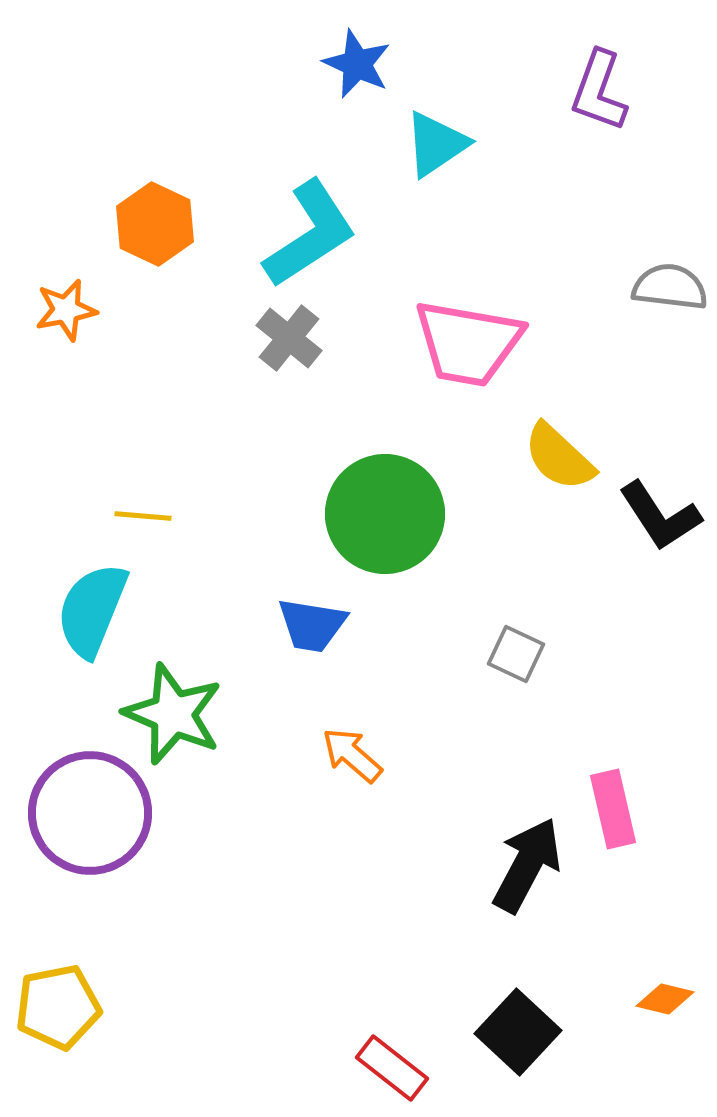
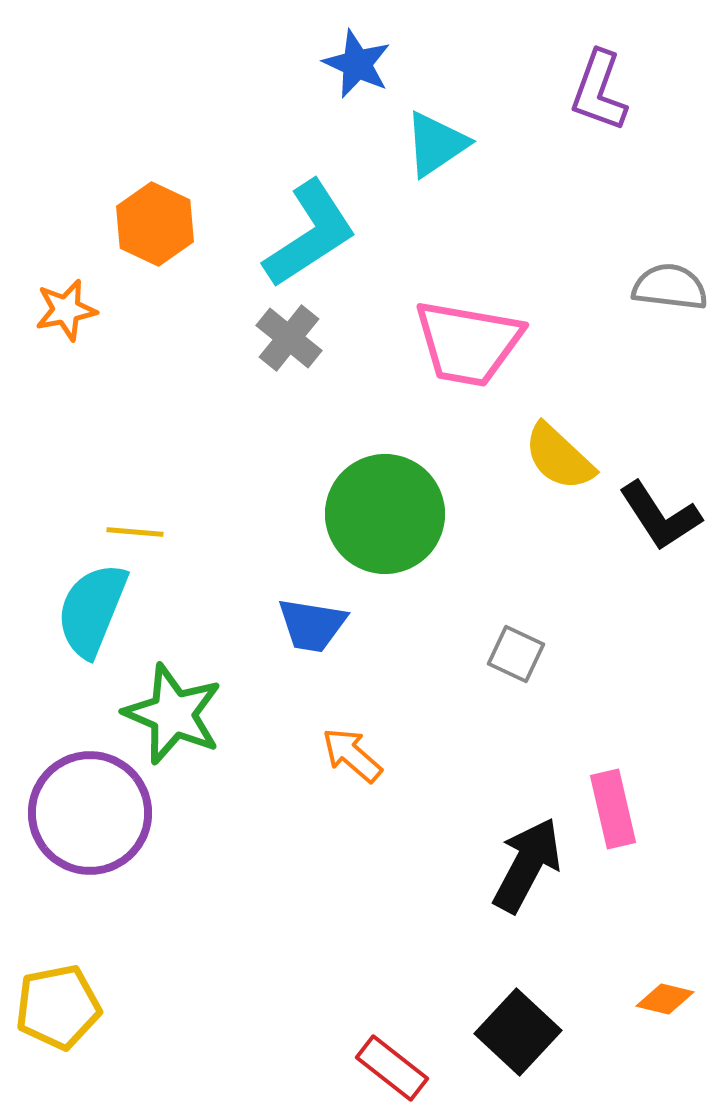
yellow line: moved 8 px left, 16 px down
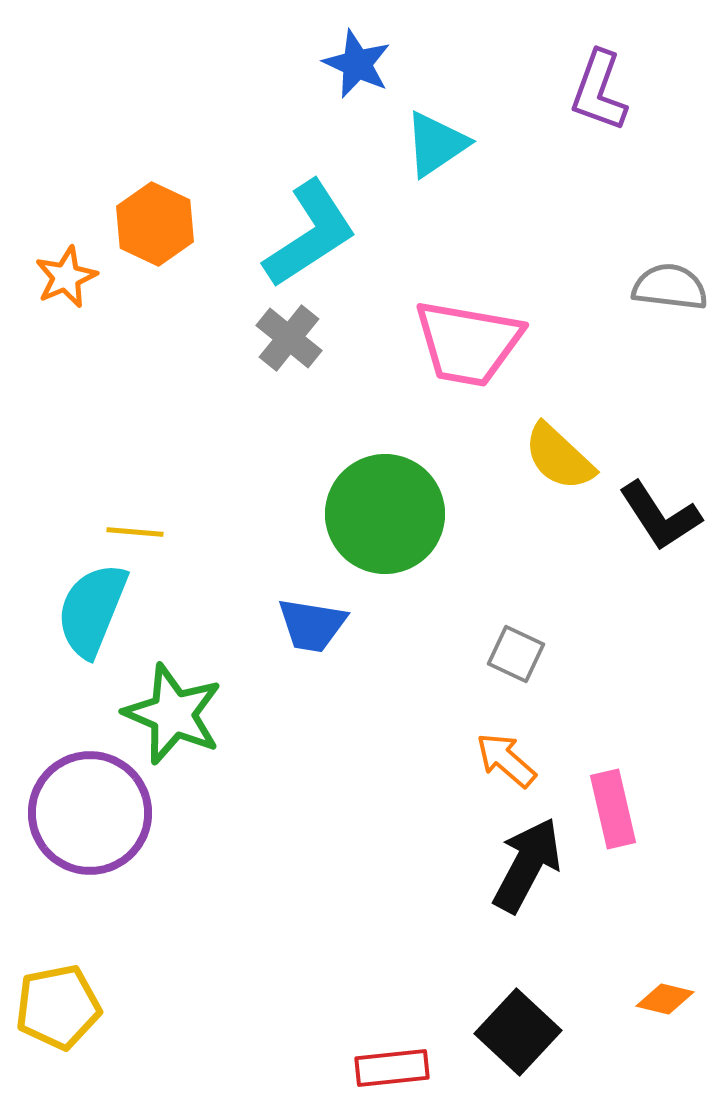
orange star: moved 33 px up; rotated 12 degrees counterclockwise
orange arrow: moved 154 px right, 5 px down
red rectangle: rotated 44 degrees counterclockwise
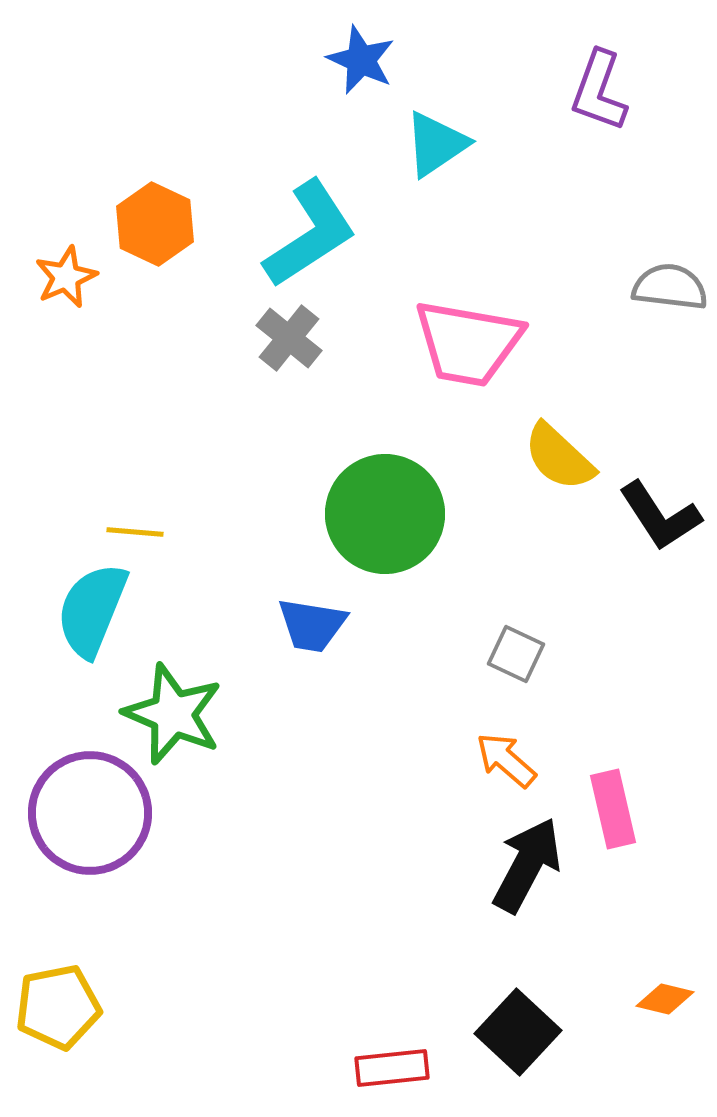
blue star: moved 4 px right, 4 px up
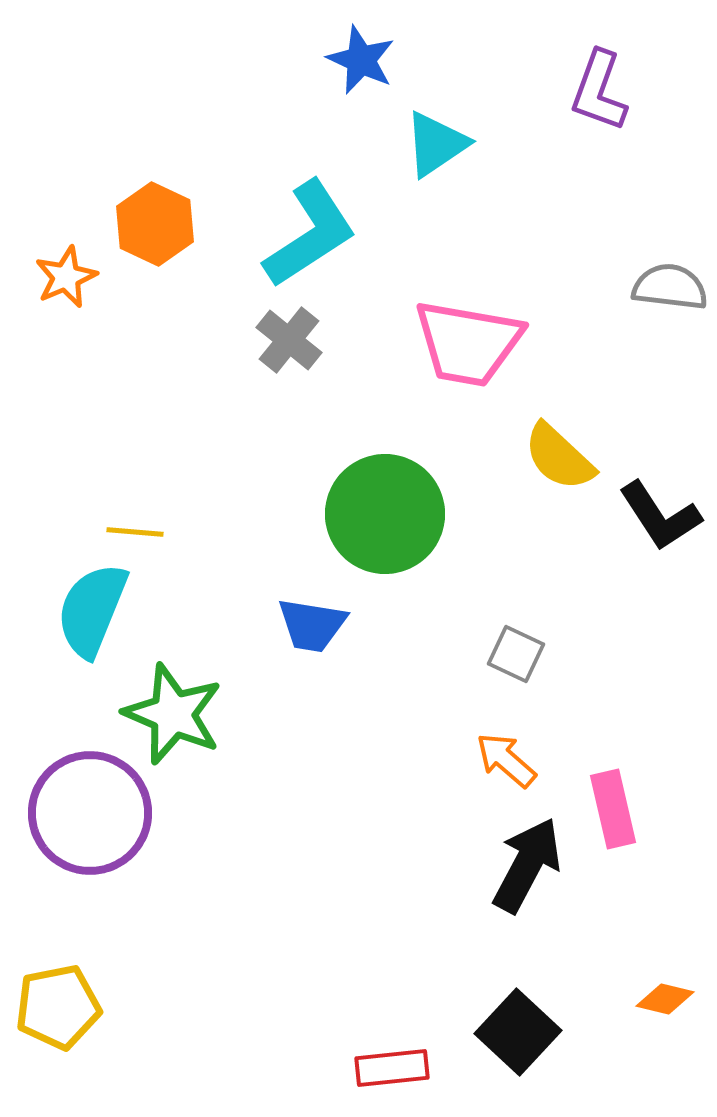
gray cross: moved 2 px down
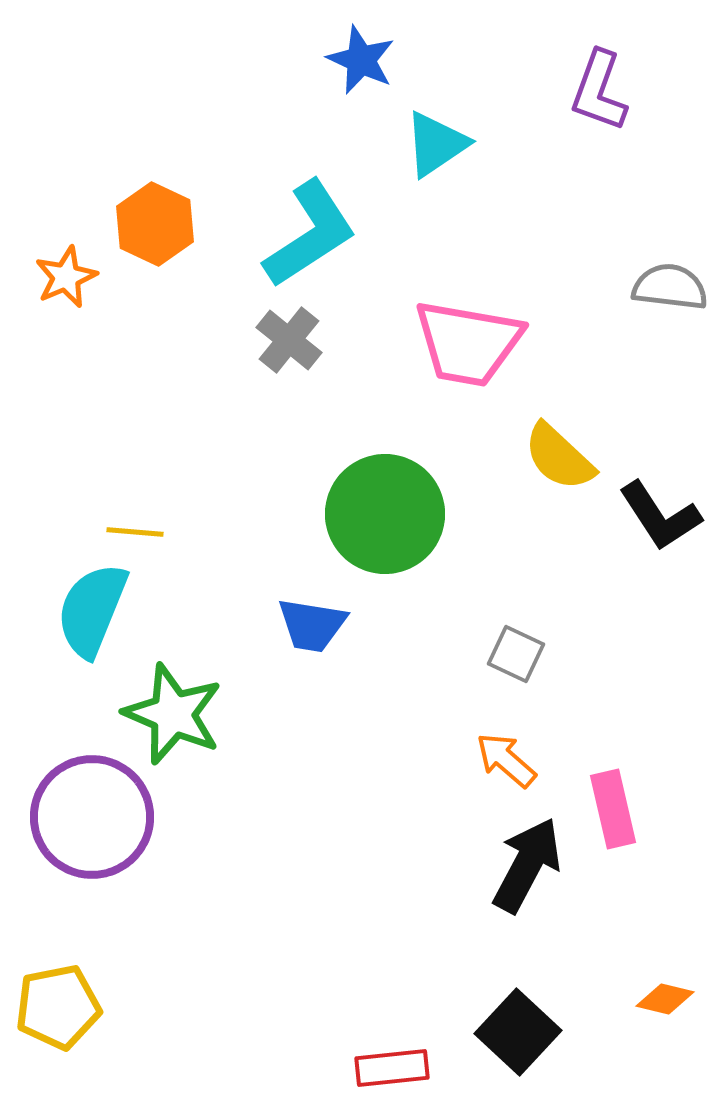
purple circle: moved 2 px right, 4 px down
